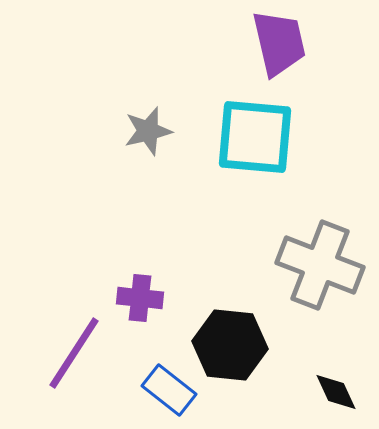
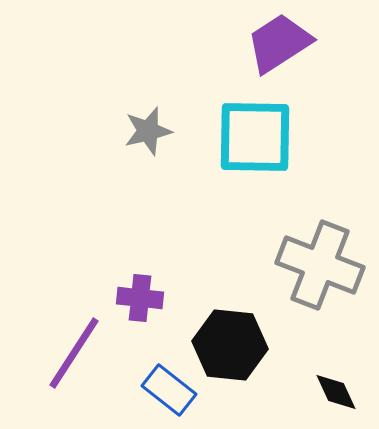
purple trapezoid: rotated 110 degrees counterclockwise
cyan square: rotated 4 degrees counterclockwise
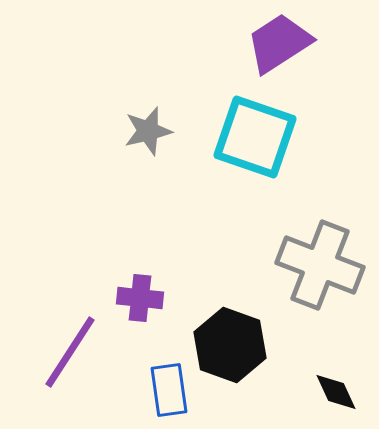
cyan square: rotated 18 degrees clockwise
black hexagon: rotated 14 degrees clockwise
purple line: moved 4 px left, 1 px up
blue rectangle: rotated 44 degrees clockwise
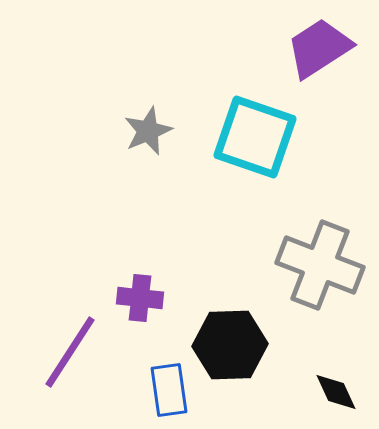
purple trapezoid: moved 40 px right, 5 px down
gray star: rotated 9 degrees counterclockwise
black hexagon: rotated 22 degrees counterclockwise
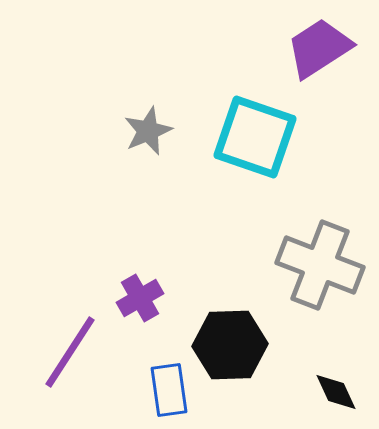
purple cross: rotated 36 degrees counterclockwise
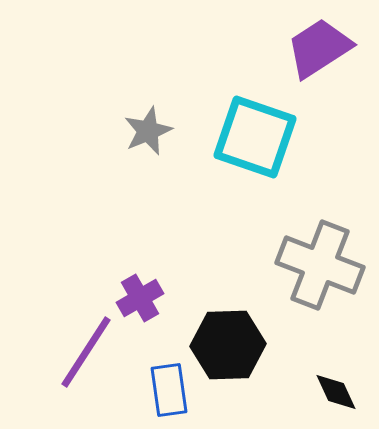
black hexagon: moved 2 px left
purple line: moved 16 px right
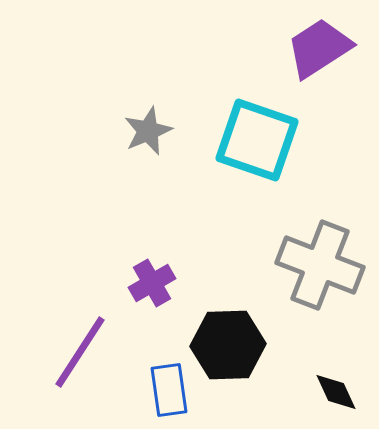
cyan square: moved 2 px right, 3 px down
purple cross: moved 12 px right, 15 px up
purple line: moved 6 px left
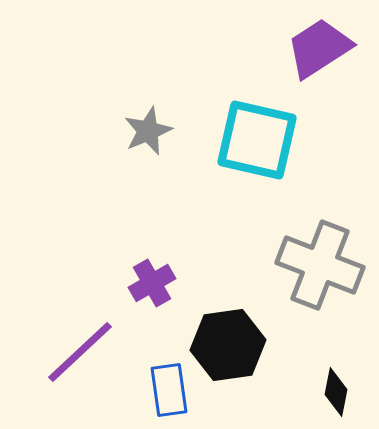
cyan square: rotated 6 degrees counterclockwise
black hexagon: rotated 6 degrees counterclockwise
purple line: rotated 14 degrees clockwise
black diamond: rotated 36 degrees clockwise
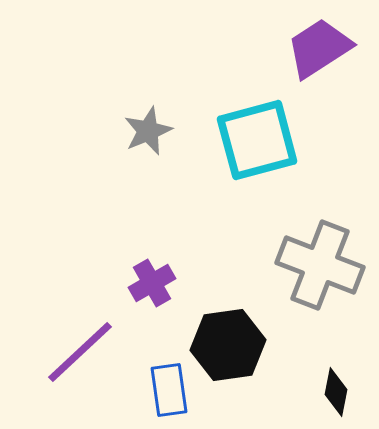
cyan square: rotated 28 degrees counterclockwise
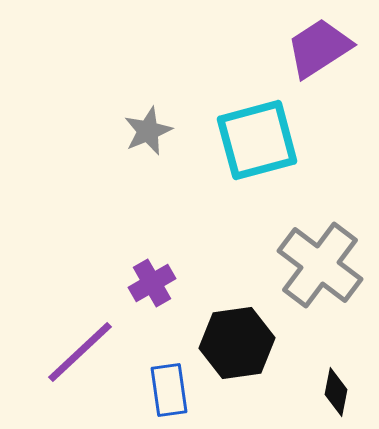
gray cross: rotated 16 degrees clockwise
black hexagon: moved 9 px right, 2 px up
